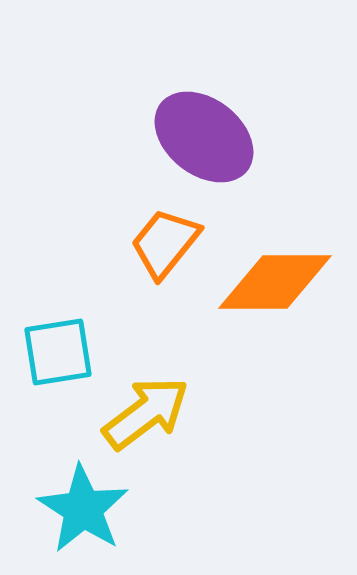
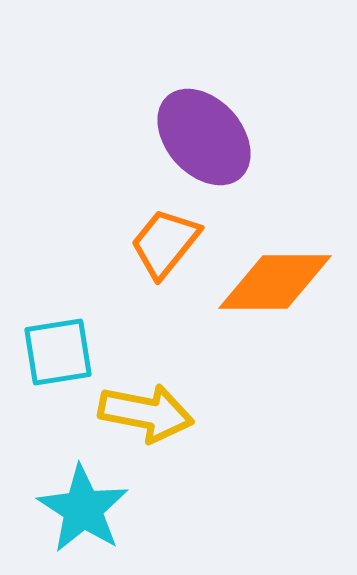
purple ellipse: rotated 10 degrees clockwise
yellow arrow: rotated 48 degrees clockwise
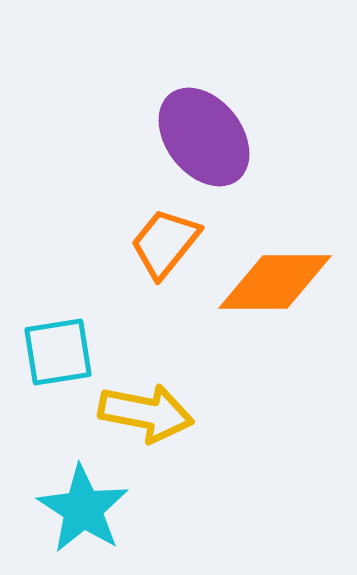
purple ellipse: rotated 4 degrees clockwise
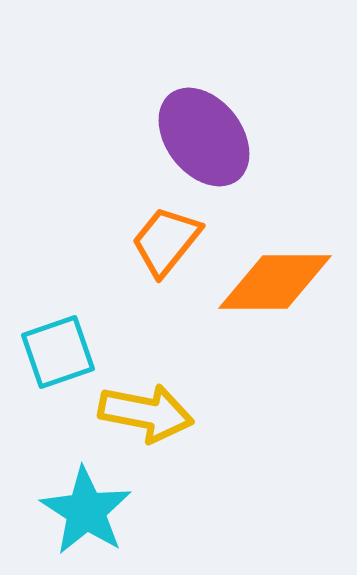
orange trapezoid: moved 1 px right, 2 px up
cyan square: rotated 10 degrees counterclockwise
cyan star: moved 3 px right, 2 px down
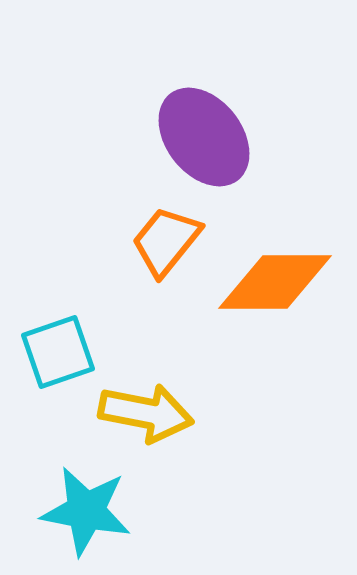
cyan star: rotated 22 degrees counterclockwise
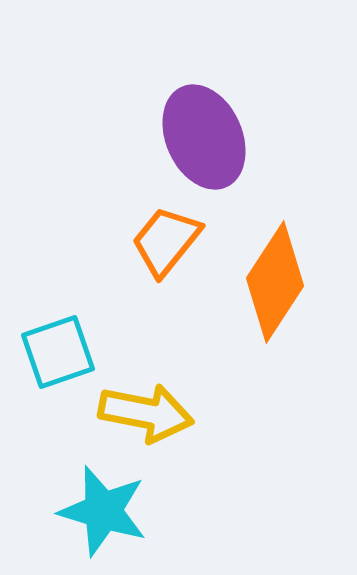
purple ellipse: rotated 14 degrees clockwise
orange diamond: rotated 57 degrees counterclockwise
cyan star: moved 17 px right; rotated 6 degrees clockwise
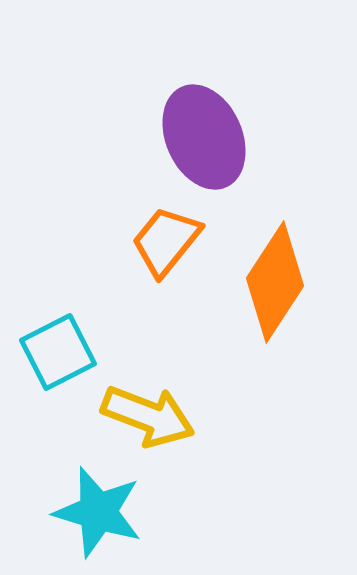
cyan square: rotated 8 degrees counterclockwise
yellow arrow: moved 2 px right, 3 px down; rotated 10 degrees clockwise
cyan star: moved 5 px left, 1 px down
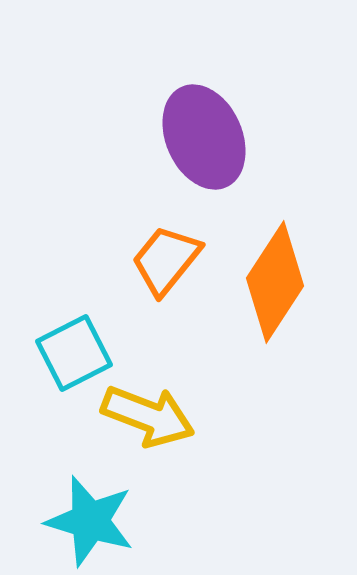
orange trapezoid: moved 19 px down
cyan square: moved 16 px right, 1 px down
cyan star: moved 8 px left, 9 px down
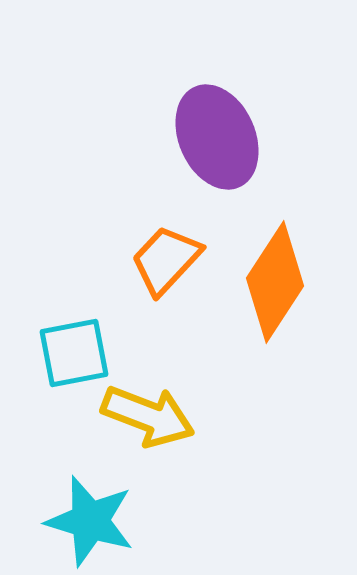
purple ellipse: moved 13 px right
orange trapezoid: rotated 4 degrees clockwise
cyan square: rotated 16 degrees clockwise
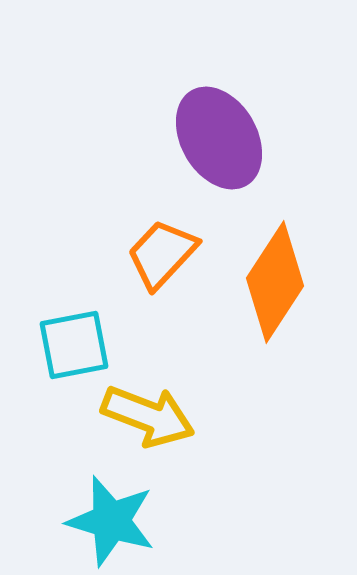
purple ellipse: moved 2 px right, 1 px down; rotated 6 degrees counterclockwise
orange trapezoid: moved 4 px left, 6 px up
cyan square: moved 8 px up
cyan star: moved 21 px right
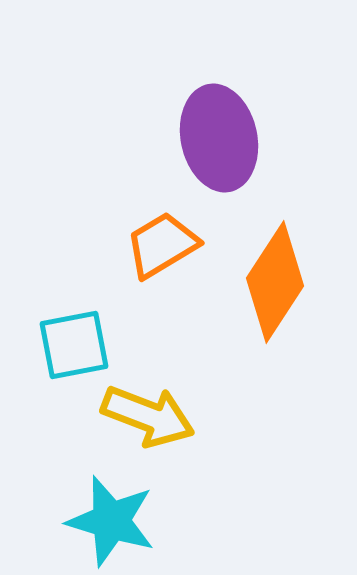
purple ellipse: rotated 18 degrees clockwise
orange trapezoid: moved 9 px up; rotated 16 degrees clockwise
